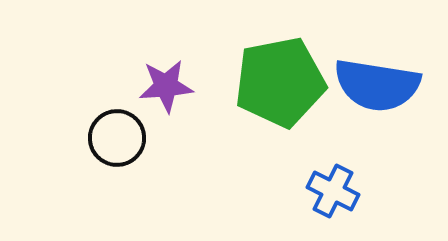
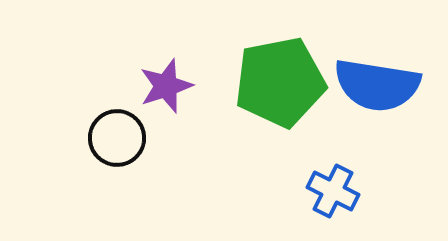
purple star: rotated 14 degrees counterclockwise
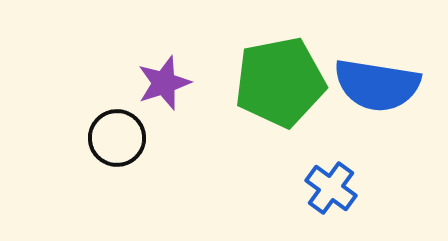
purple star: moved 2 px left, 3 px up
blue cross: moved 2 px left, 3 px up; rotated 9 degrees clockwise
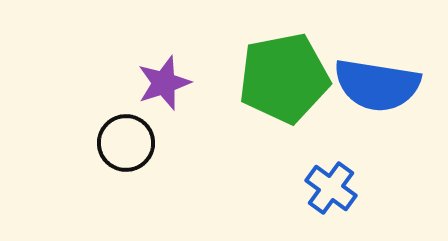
green pentagon: moved 4 px right, 4 px up
black circle: moved 9 px right, 5 px down
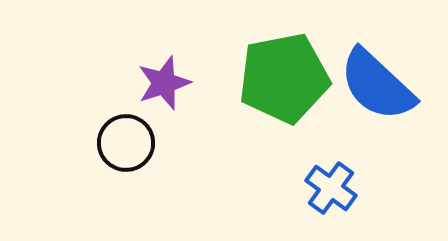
blue semicircle: rotated 34 degrees clockwise
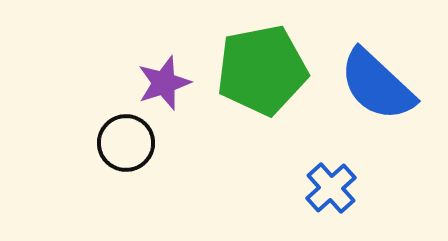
green pentagon: moved 22 px left, 8 px up
blue cross: rotated 12 degrees clockwise
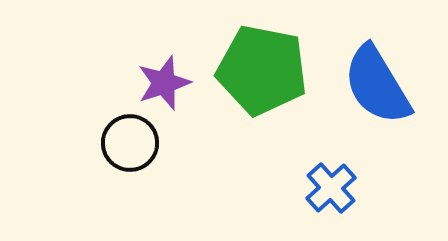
green pentagon: rotated 22 degrees clockwise
blue semicircle: rotated 16 degrees clockwise
black circle: moved 4 px right
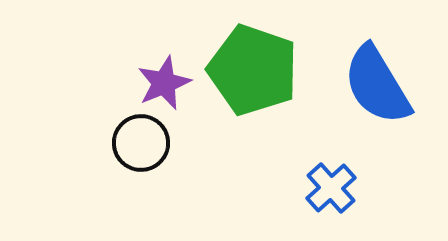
green pentagon: moved 9 px left; rotated 8 degrees clockwise
purple star: rotated 4 degrees counterclockwise
black circle: moved 11 px right
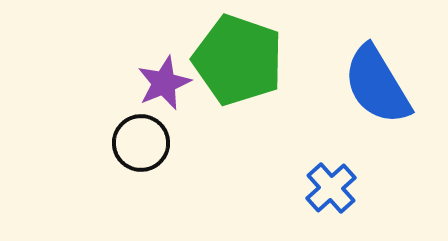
green pentagon: moved 15 px left, 10 px up
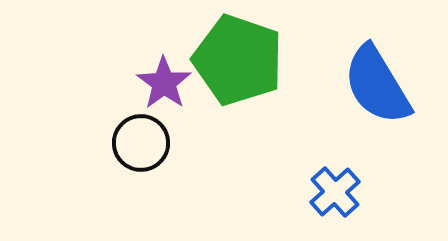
purple star: rotated 14 degrees counterclockwise
blue cross: moved 4 px right, 4 px down
